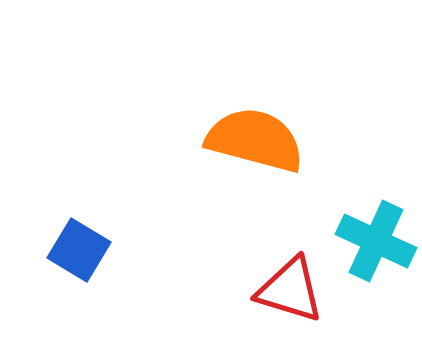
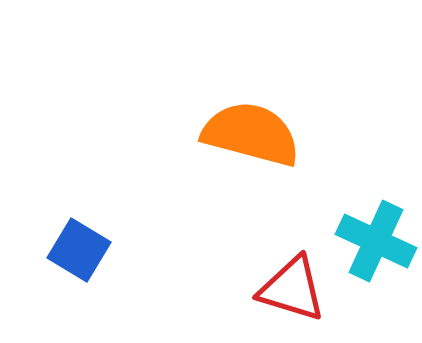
orange semicircle: moved 4 px left, 6 px up
red triangle: moved 2 px right, 1 px up
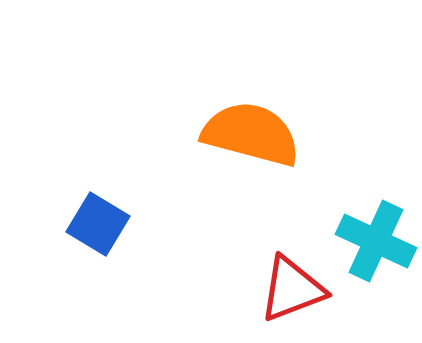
blue square: moved 19 px right, 26 px up
red triangle: rotated 38 degrees counterclockwise
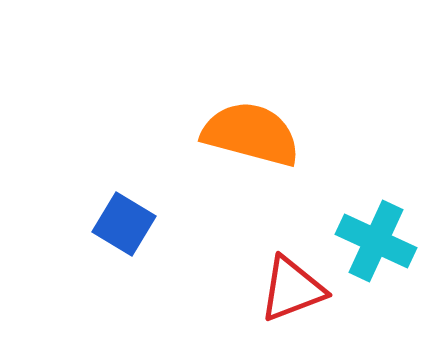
blue square: moved 26 px right
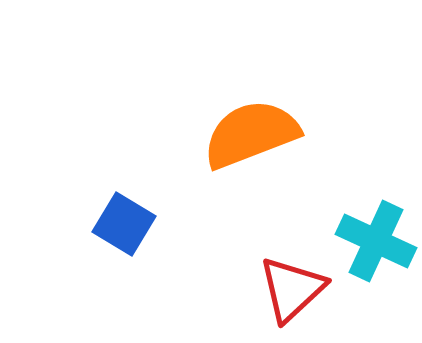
orange semicircle: rotated 36 degrees counterclockwise
red triangle: rotated 22 degrees counterclockwise
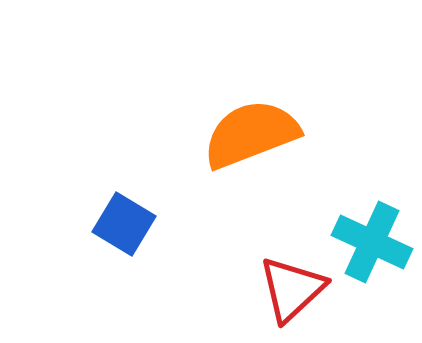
cyan cross: moved 4 px left, 1 px down
